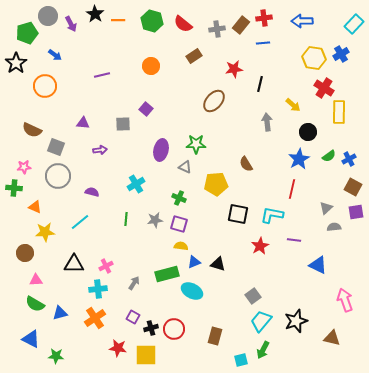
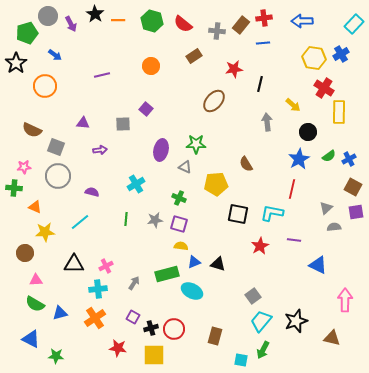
gray cross at (217, 29): moved 2 px down; rotated 14 degrees clockwise
cyan L-shape at (272, 215): moved 2 px up
pink arrow at (345, 300): rotated 20 degrees clockwise
yellow square at (146, 355): moved 8 px right
cyan square at (241, 360): rotated 24 degrees clockwise
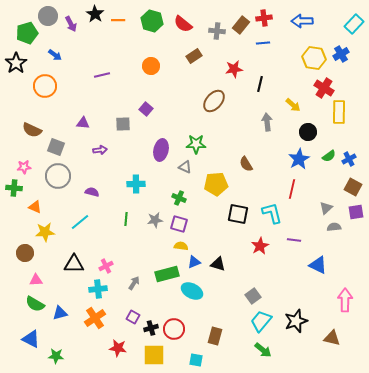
cyan cross at (136, 184): rotated 30 degrees clockwise
cyan L-shape at (272, 213): rotated 65 degrees clockwise
green arrow at (263, 350): rotated 78 degrees counterclockwise
cyan square at (241, 360): moved 45 px left
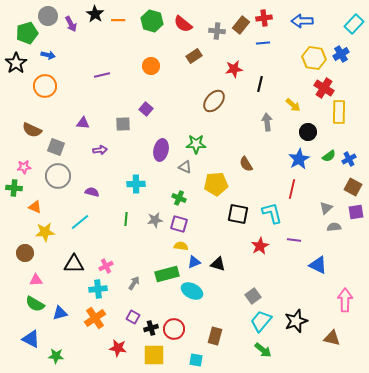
blue arrow at (55, 55): moved 7 px left; rotated 24 degrees counterclockwise
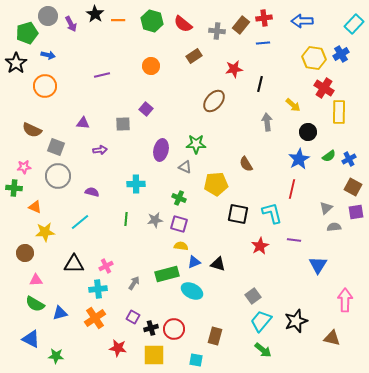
blue triangle at (318, 265): rotated 36 degrees clockwise
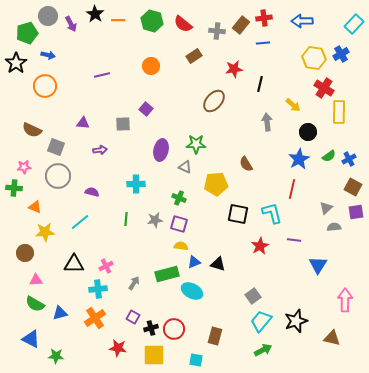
green arrow at (263, 350): rotated 66 degrees counterclockwise
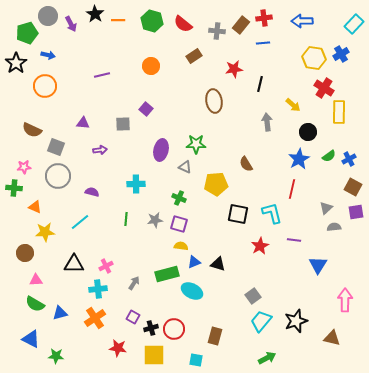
brown ellipse at (214, 101): rotated 50 degrees counterclockwise
green arrow at (263, 350): moved 4 px right, 8 px down
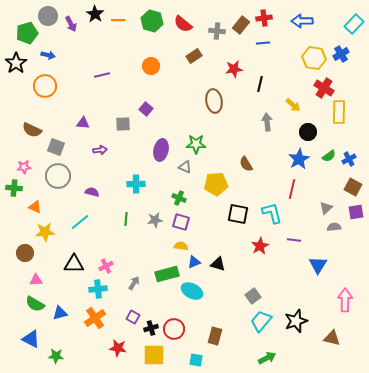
purple square at (179, 224): moved 2 px right, 2 px up
